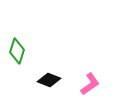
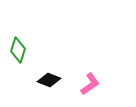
green diamond: moved 1 px right, 1 px up
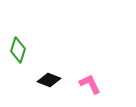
pink L-shape: rotated 80 degrees counterclockwise
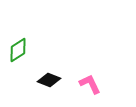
green diamond: rotated 40 degrees clockwise
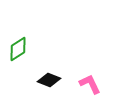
green diamond: moved 1 px up
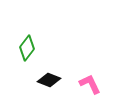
green diamond: moved 9 px right, 1 px up; rotated 20 degrees counterclockwise
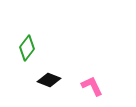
pink L-shape: moved 2 px right, 2 px down
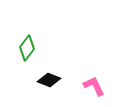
pink L-shape: moved 2 px right
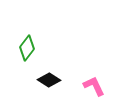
black diamond: rotated 10 degrees clockwise
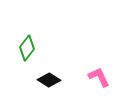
pink L-shape: moved 5 px right, 9 px up
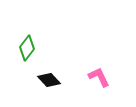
black diamond: rotated 15 degrees clockwise
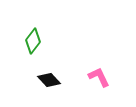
green diamond: moved 6 px right, 7 px up
